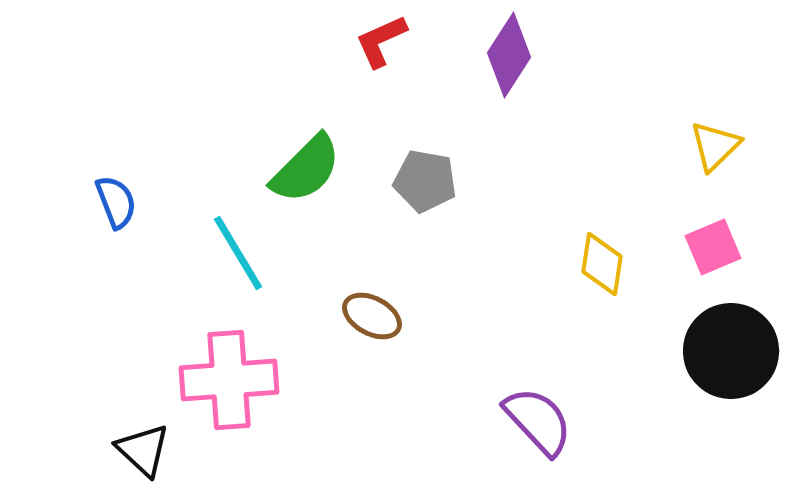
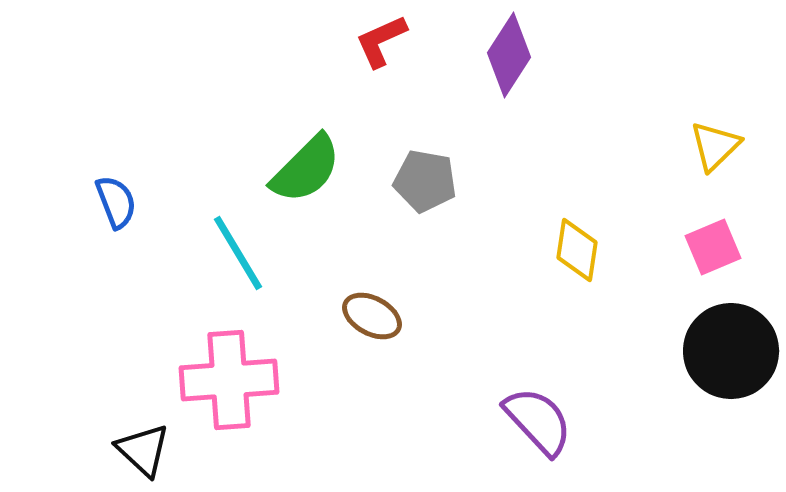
yellow diamond: moved 25 px left, 14 px up
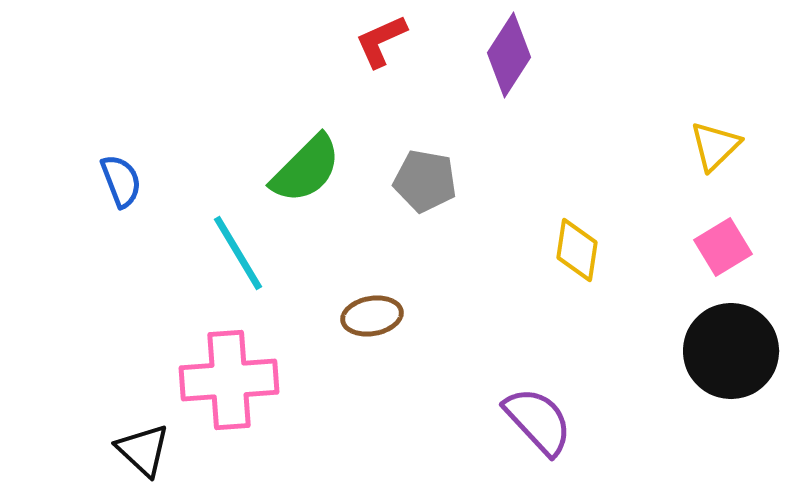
blue semicircle: moved 5 px right, 21 px up
pink square: moved 10 px right; rotated 8 degrees counterclockwise
brown ellipse: rotated 38 degrees counterclockwise
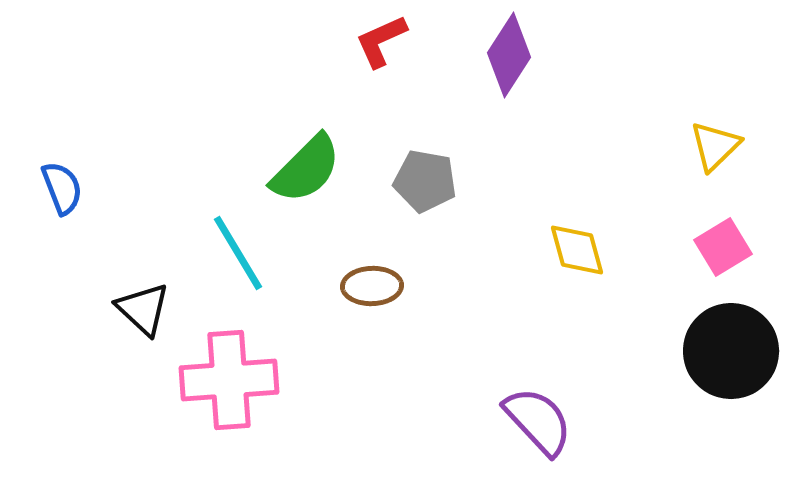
blue semicircle: moved 59 px left, 7 px down
yellow diamond: rotated 24 degrees counterclockwise
brown ellipse: moved 30 px up; rotated 8 degrees clockwise
black triangle: moved 141 px up
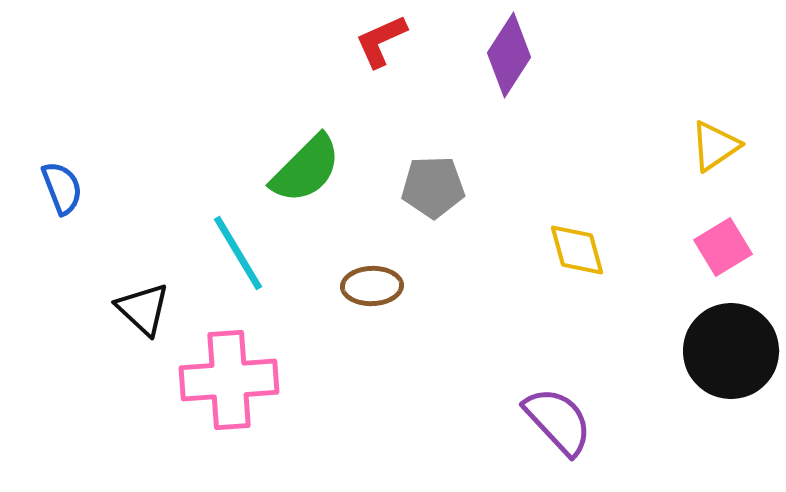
yellow triangle: rotated 10 degrees clockwise
gray pentagon: moved 8 px right, 6 px down; rotated 12 degrees counterclockwise
purple semicircle: moved 20 px right
